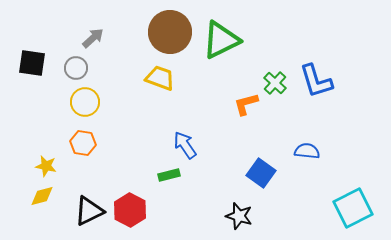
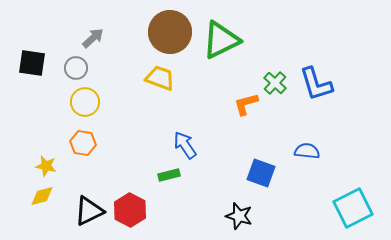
blue L-shape: moved 3 px down
blue square: rotated 16 degrees counterclockwise
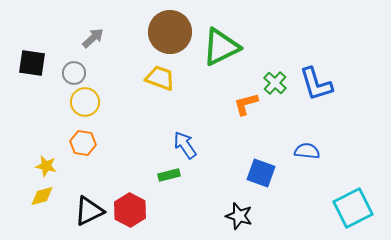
green triangle: moved 7 px down
gray circle: moved 2 px left, 5 px down
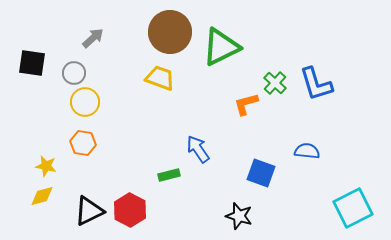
blue arrow: moved 13 px right, 4 px down
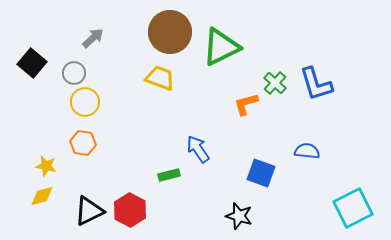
black square: rotated 32 degrees clockwise
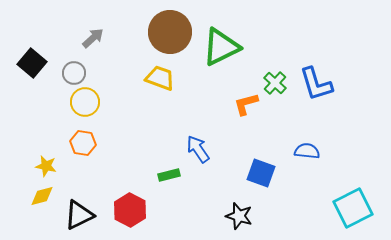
black triangle: moved 10 px left, 4 px down
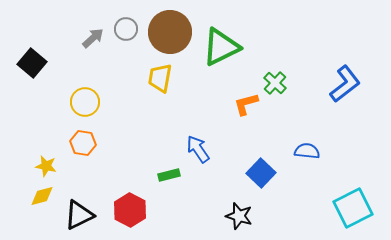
gray circle: moved 52 px right, 44 px up
yellow trapezoid: rotated 100 degrees counterclockwise
blue L-shape: moved 29 px right; rotated 111 degrees counterclockwise
blue square: rotated 24 degrees clockwise
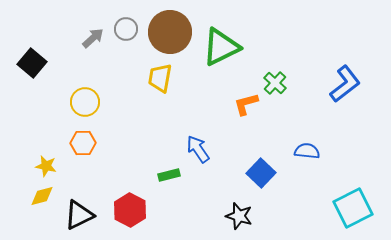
orange hexagon: rotated 10 degrees counterclockwise
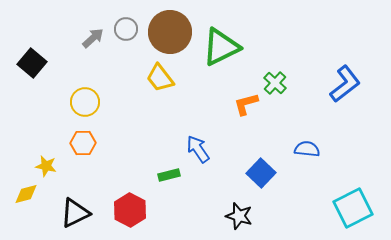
yellow trapezoid: rotated 48 degrees counterclockwise
blue semicircle: moved 2 px up
yellow diamond: moved 16 px left, 2 px up
black triangle: moved 4 px left, 2 px up
